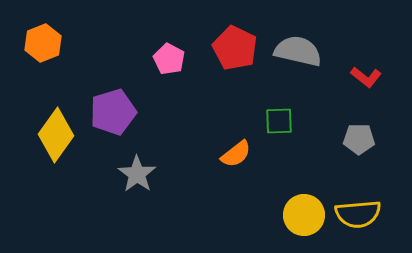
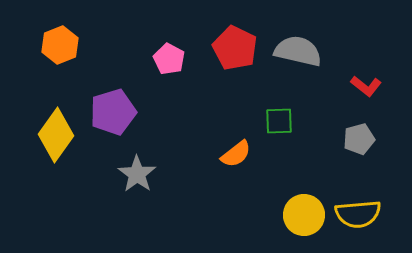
orange hexagon: moved 17 px right, 2 px down
red L-shape: moved 9 px down
gray pentagon: rotated 16 degrees counterclockwise
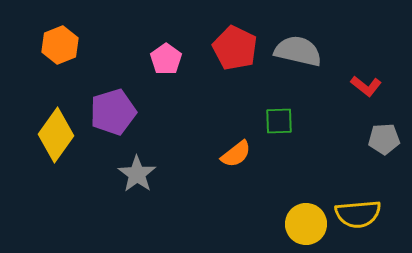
pink pentagon: moved 3 px left; rotated 8 degrees clockwise
gray pentagon: moved 25 px right; rotated 12 degrees clockwise
yellow circle: moved 2 px right, 9 px down
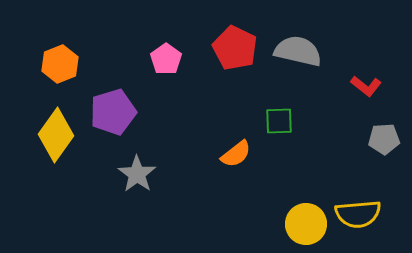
orange hexagon: moved 19 px down
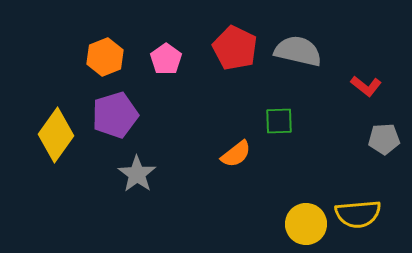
orange hexagon: moved 45 px right, 7 px up
purple pentagon: moved 2 px right, 3 px down
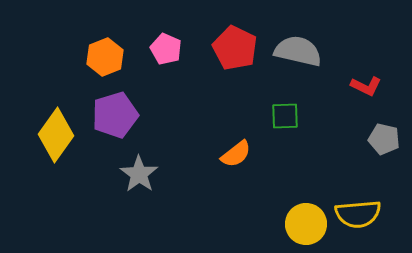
pink pentagon: moved 10 px up; rotated 12 degrees counterclockwise
red L-shape: rotated 12 degrees counterclockwise
green square: moved 6 px right, 5 px up
gray pentagon: rotated 16 degrees clockwise
gray star: moved 2 px right
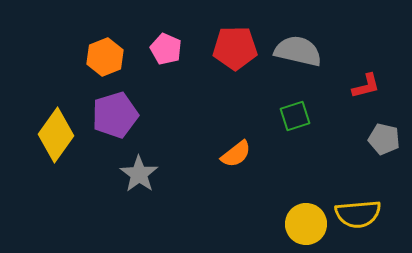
red pentagon: rotated 27 degrees counterclockwise
red L-shape: rotated 40 degrees counterclockwise
green square: moved 10 px right; rotated 16 degrees counterclockwise
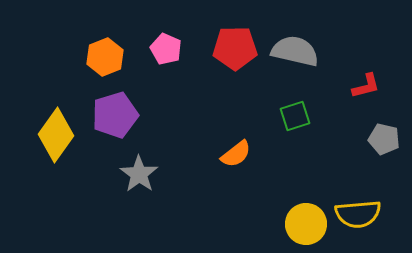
gray semicircle: moved 3 px left
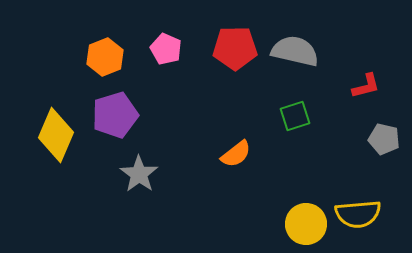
yellow diamond: rotated 12 degrees counterclockwise
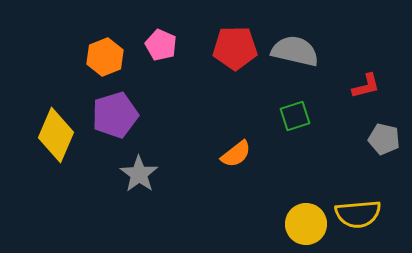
pink pentagon: moved 5 px left, 4 px up
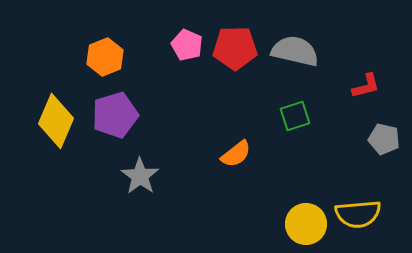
pink pentagon: moved 26 px right
yellow diamond: moved 14 px up
gray star: moved 1 px right, 2 px down
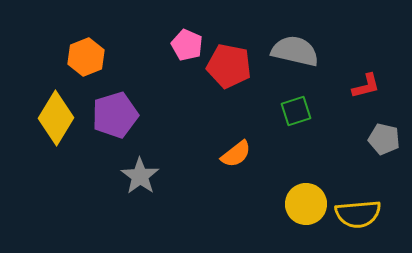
red pentagon: moved 6 px left, 18 px down; rotated 12 degrees clockwise
orange hexagon: moved 19 px left
green square: moved 1 px right, 5 px up
yellow diamond: moved 3 px up; rotated 8 degrees clockwise
yellow circle: moved 20 px up
